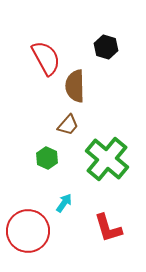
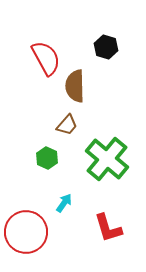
brown trapezoid: moved 1 px left
red circle: moved 2 px left, 1 px down
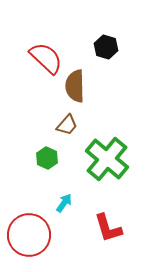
red semicircle: rotated 18 degrees counterclockwise
red circle: moved 3 px right, 3 px down
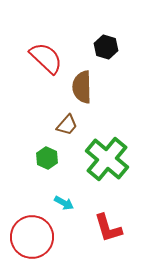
brown semicircle: moved 7 px right, 1 px down
cyan arrow: rotated 84 degrees clockwise
red circle: moved 3 px right, 2 px down
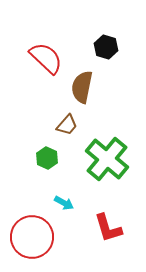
brown semicircle: rotated 12 degrees clockwise
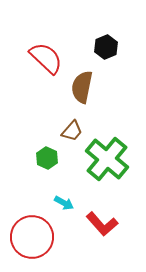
black hexagon: rotated 20 degrees clockwise
brown trapezoid: moved 5 px right, 6 px down
red L-shape: moved 6 px left, 4 px up; rotated 24 degrees counterclockwise
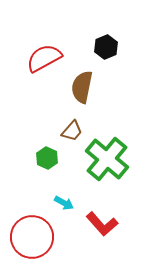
red semicircle: moved 2 px left; rotated 72 degrees counterclockwise
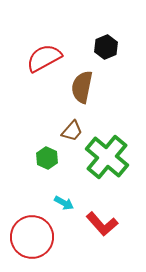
green cross: moved 2 px up
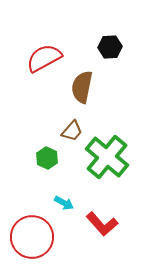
black hexagon: moved 4 px right; rotated 20 degrees clockwise
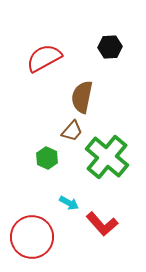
brown semicircle: moved 10 px down
cyan arrow: moved 5 px right
